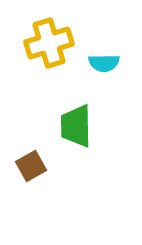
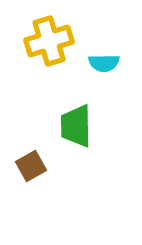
yellow cross: moved 2 px up
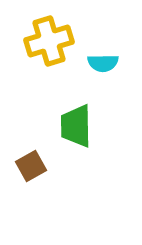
cyan semicircle: moved 1 px left
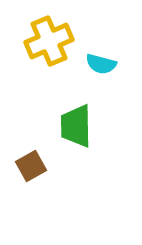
yellow cross: rotated 6 degrees counterclockwise
cyan semicircle: moved 2 px left, 1 px down; rotated 16 degrees clockwise
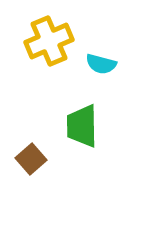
green trapezoid: moved 6 px right
brown square: moved 7 px up; rotated 12 degrees counterclockwise
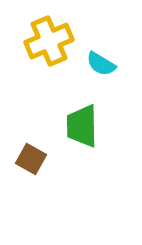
cyan semicircle: rotated 16 degrees clockwise
brown square: rotated 20 degrees counterclockwise
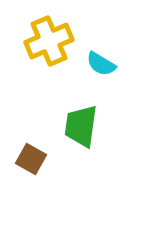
green trapezoid: moved 1 px left; rotated 9 degrees clockwise
